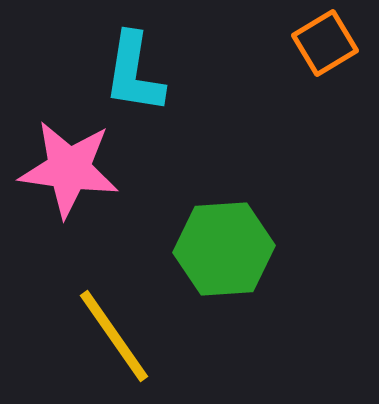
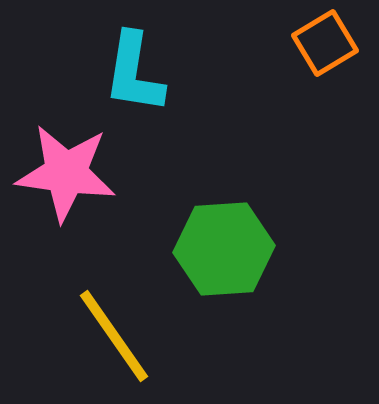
pink star: moved 3 px left, 4 px down
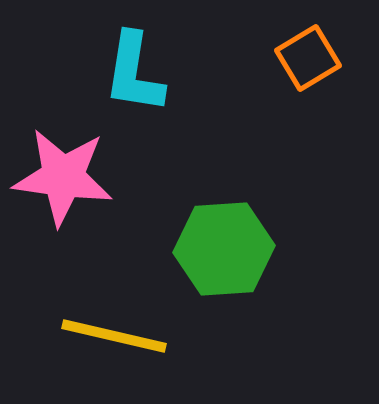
orange square: moved 17 px left, 15 px down
pink star: moved 3 px left, 4 px down
yellow line: rotated 42 degrees counterclockwise
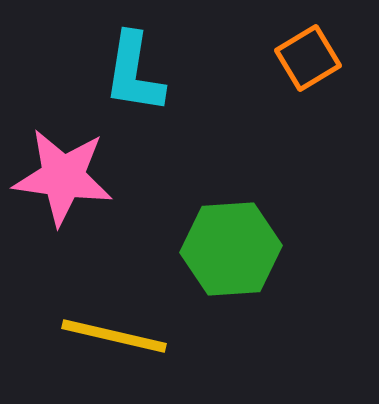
green hexagon: moved 7 px right
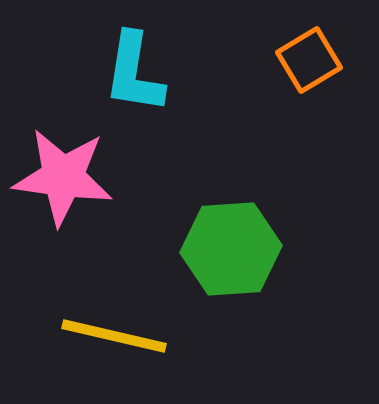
orange square: moved 1 px right, 2 px down
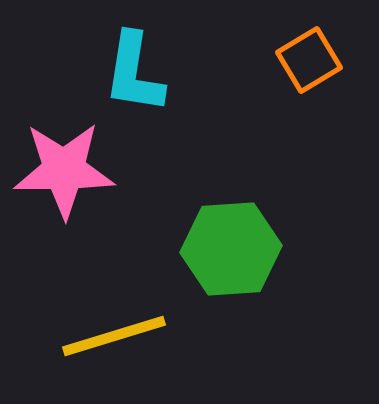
pink star: moved 1 px right, 7 px up; rotated 8 degrees counterclockwise
yellow line: rotated 30 degrees counterclockwise
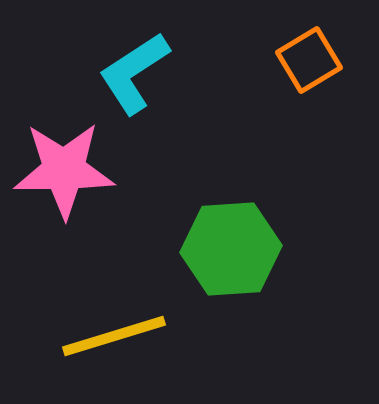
cyan L-shape: rotated 48 degrees clockwise
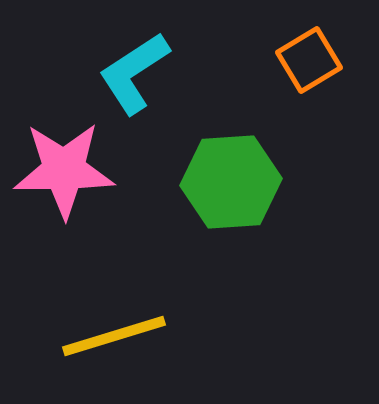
green hexagon: moved 67 px up
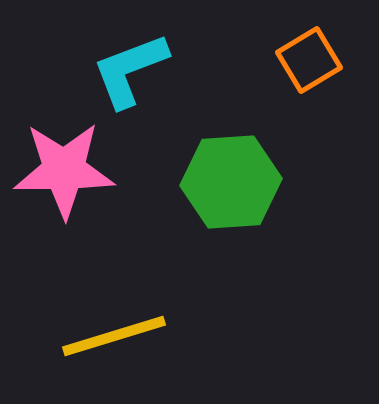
cyan L-shape: moved 4 px left, 3 px up; rotated 12 degrees clockwise
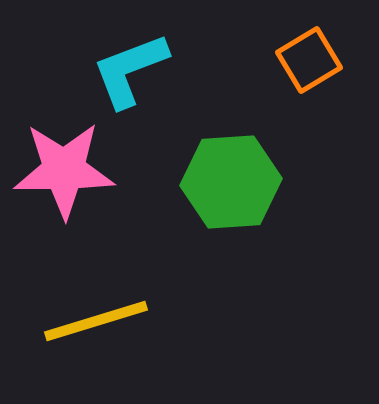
yellow line: moved 18 px left, 15 px up
